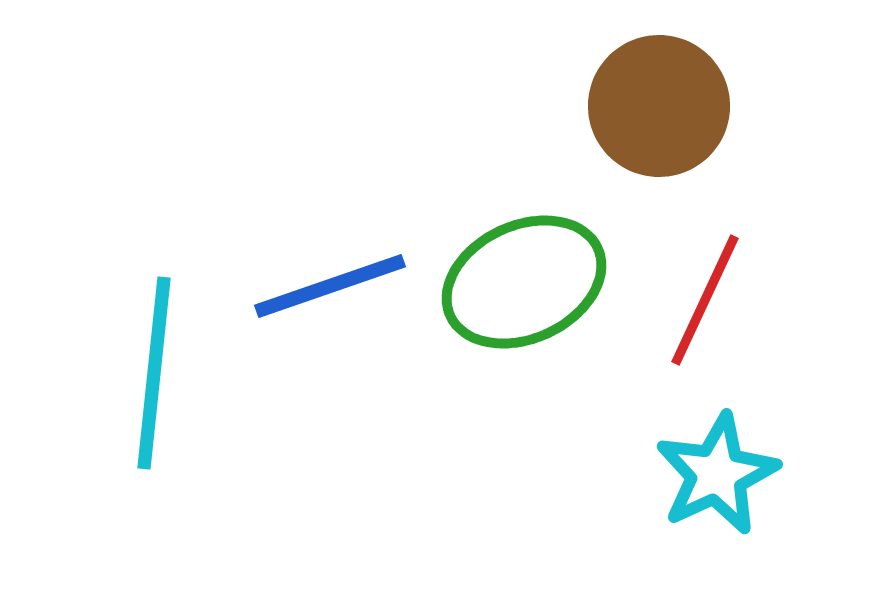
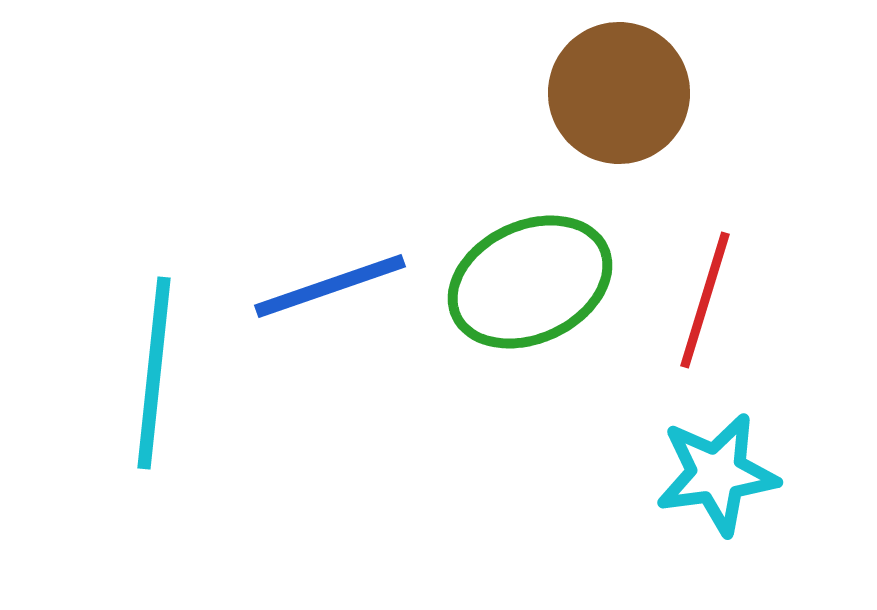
brown circle: moved 40 px left, 13 px up
green ellipse: moved 6 px right
red line: rotated 8 degrees counterclockwise
cyan star: rotated 17 degrees clockwise
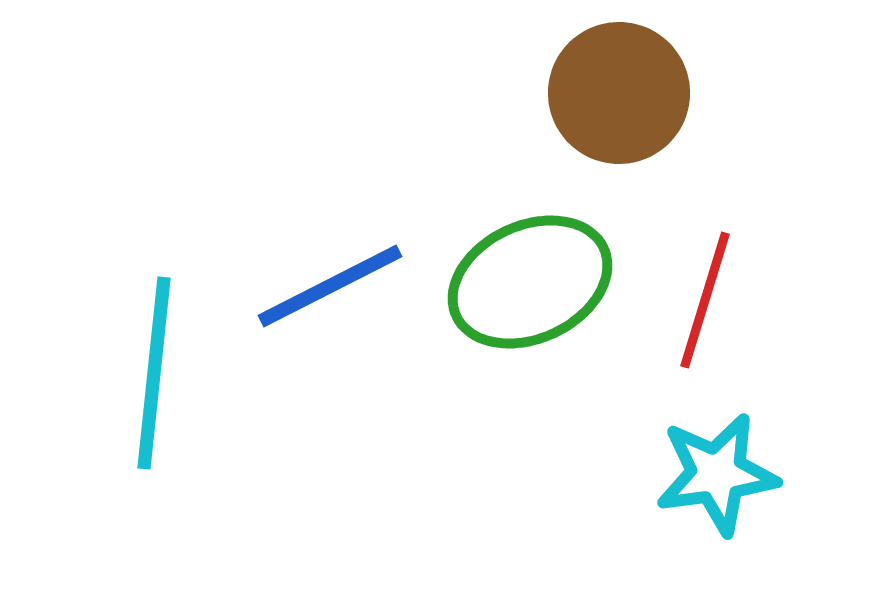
blue line: rotated 8 degrees counterclockwise
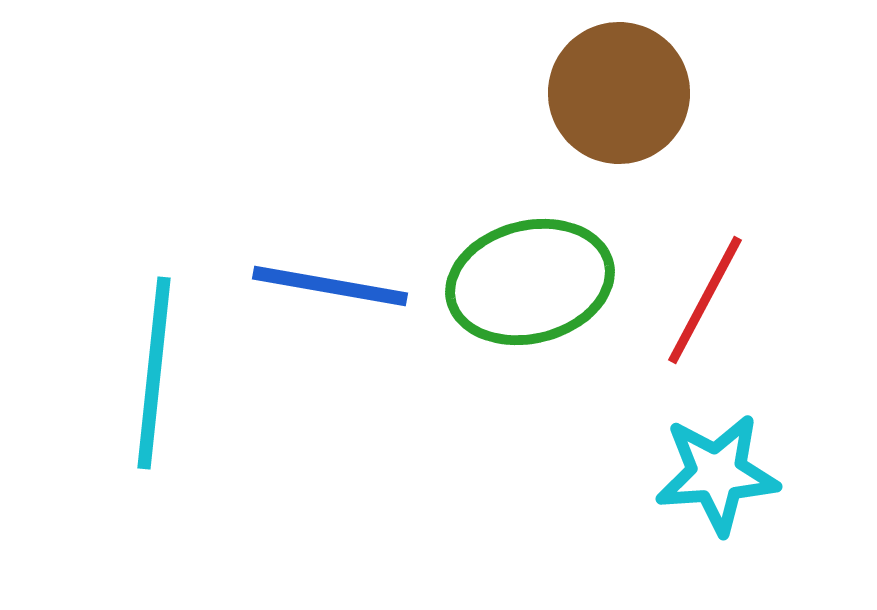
green ellipse: rotated 11 degrees clockwise
blue line: rotated 37 degrees clockwise
red line: rotated 11 degrees clockwise
cyan star: rotated 4 degrees clockwise
